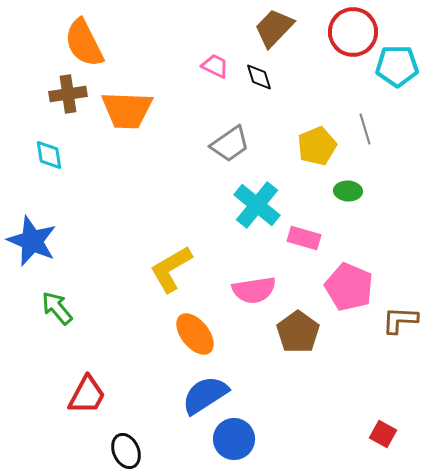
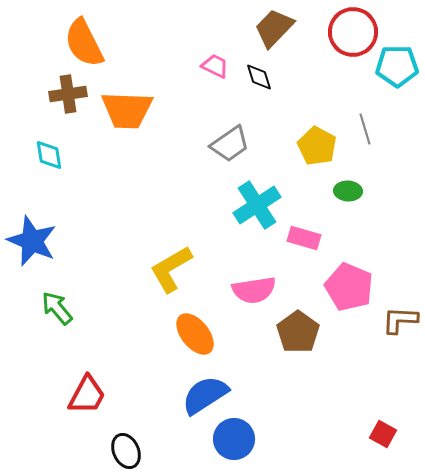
yellow pentagon: rotated 21 degrees counterclockwise
cyan cross: rotated 18 degrees clockwise
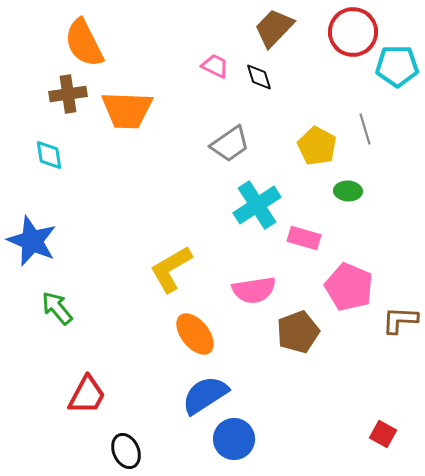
brown pentagon: rotated 15 degrees clockwise
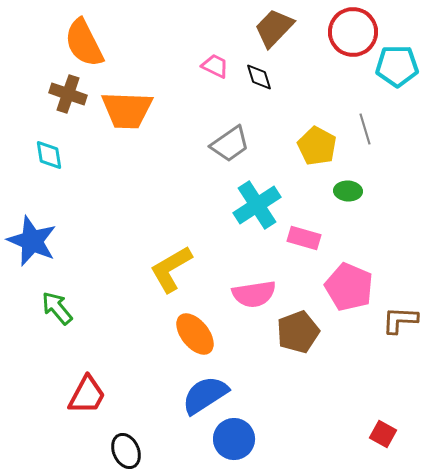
brown cross: rotated 27 degrees clockwise
pink semicircle: moved 4 px down
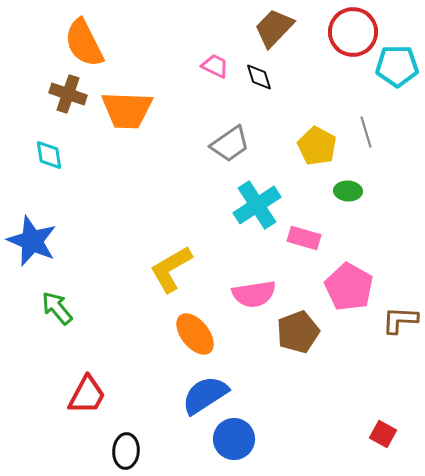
gray line: moved 1 px right, 3 px down
pink pentagon: rotated 6 degrees clockwise
black ellipse: rotated 28 degrees clockwise
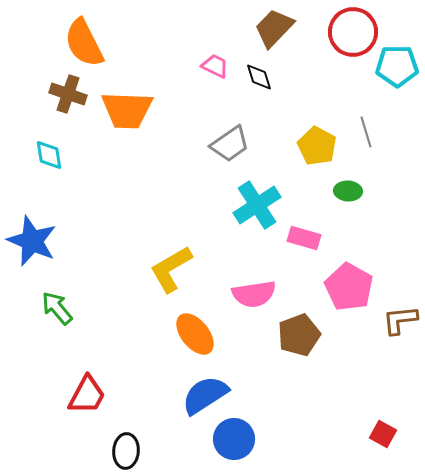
brown L-shape: rotated 9 degrees counterclockwise
brown pentagon: moved 1 px right, 3 px down
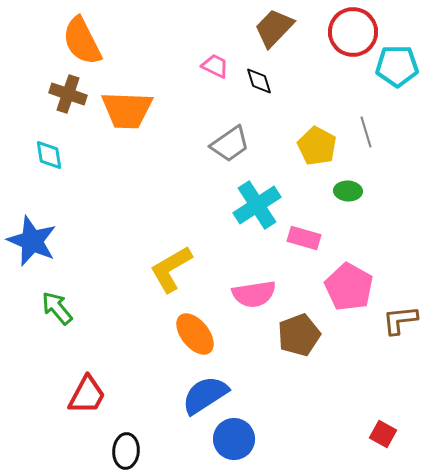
orange semicircle: moved 2 px left, 2 px up
black diamond: moved 4 px down
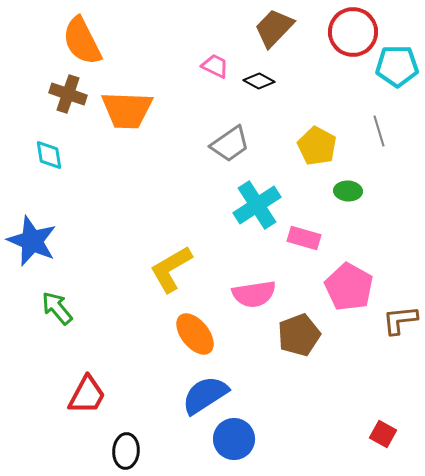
black diamond: rotated 44 degrees counterclockwise
gray line: moved 13 px right, 1 px up
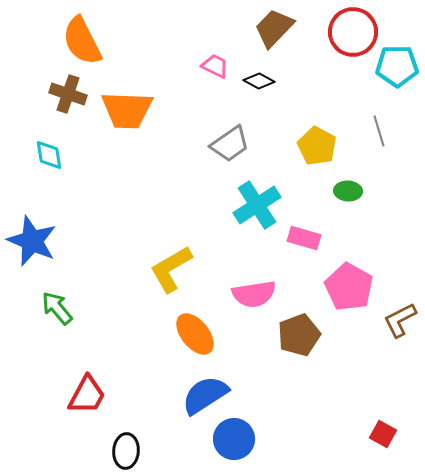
brown L-shape: rotated 21 degrees counterclockwise
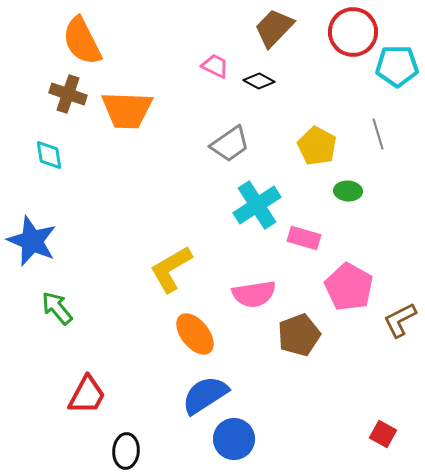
gray line: moved 1 px left, 3 px down
